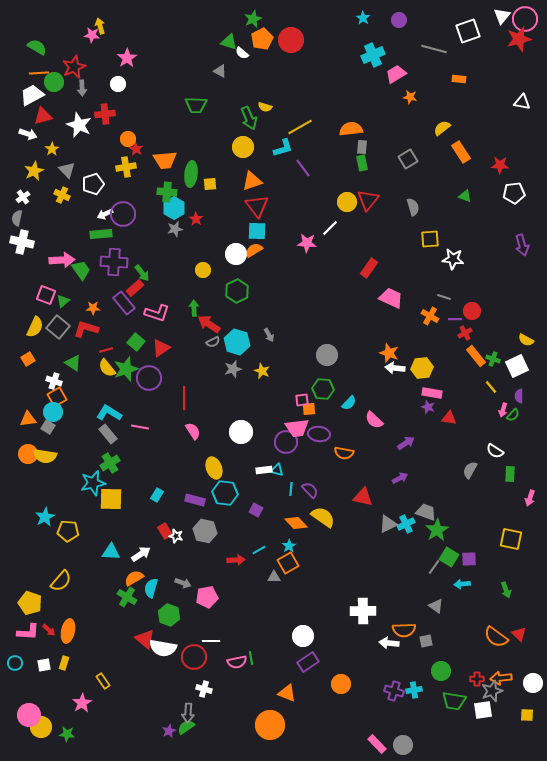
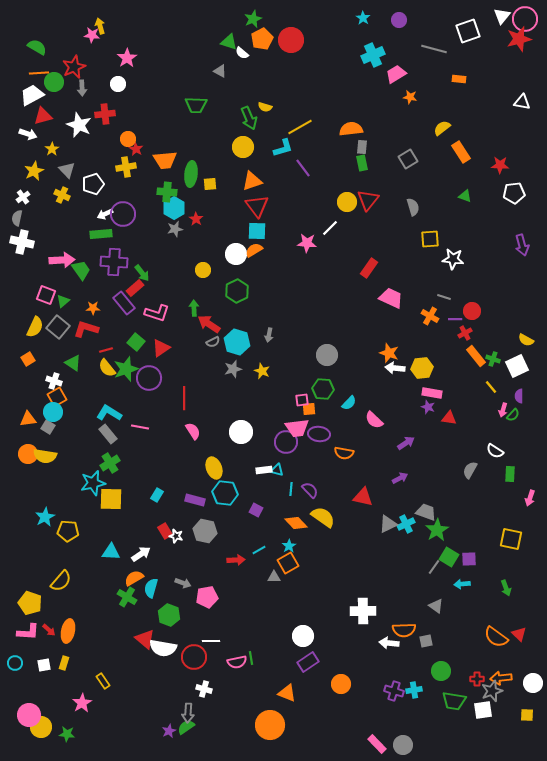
gray arrow at (269, 335): rotated 40 degrees clockwise
green arrow at (506, 590): moved 2 px up
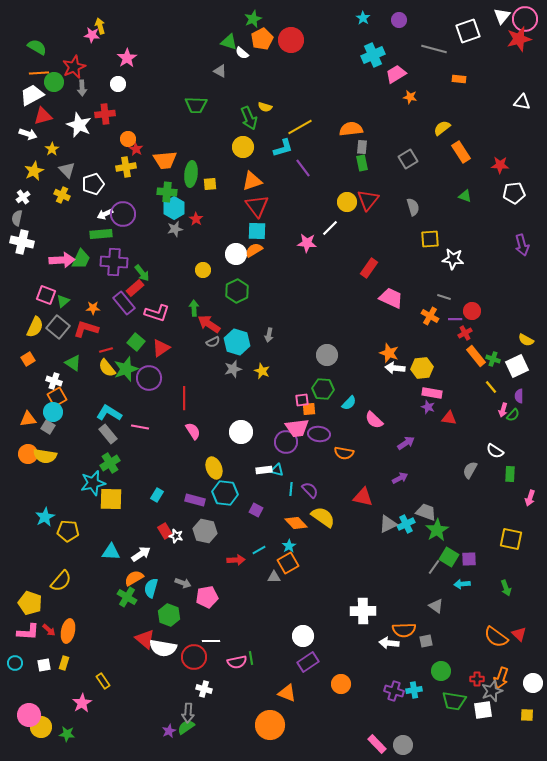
green trapezoid at (81, 270): moved 11 px up; rotated 60 degrees clockwise
orange arrow at (501, 678): rotated 65 degrees counterclockwise
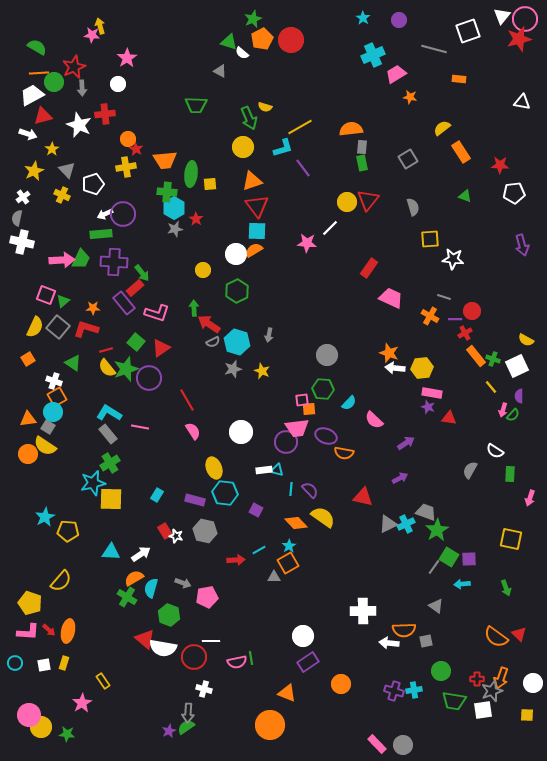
red line at (184, 398): moved 3 px right, 2 px down; rotated 30 degrees counterclockwise
purple ellipse at (319, 434): moved 7 px right, 2 px down; rotated 15 degrees clockwise
yellow semicircle at (45, 456): moved 10 px up; rotated 25 degrees clockwise
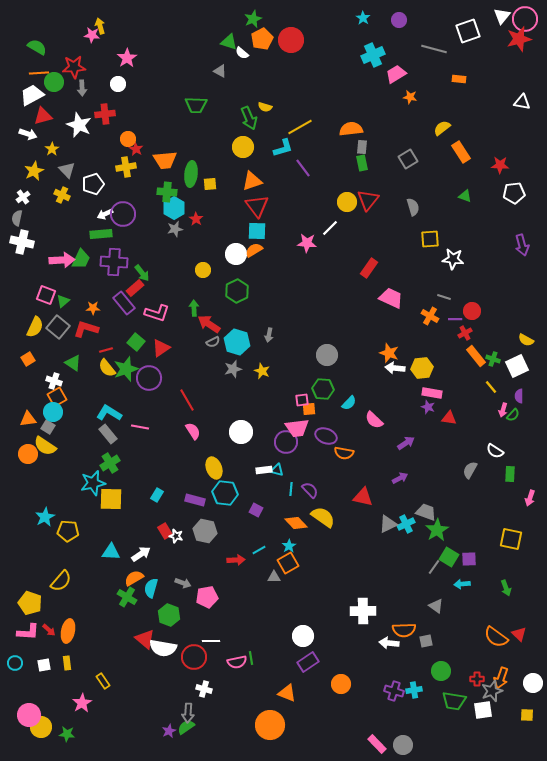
red star at (74, 67): rotated 20 degrees clockwise
yellow rectangle at (64, 663): moved 3 px right; rotated 24 degrees counterclockwise
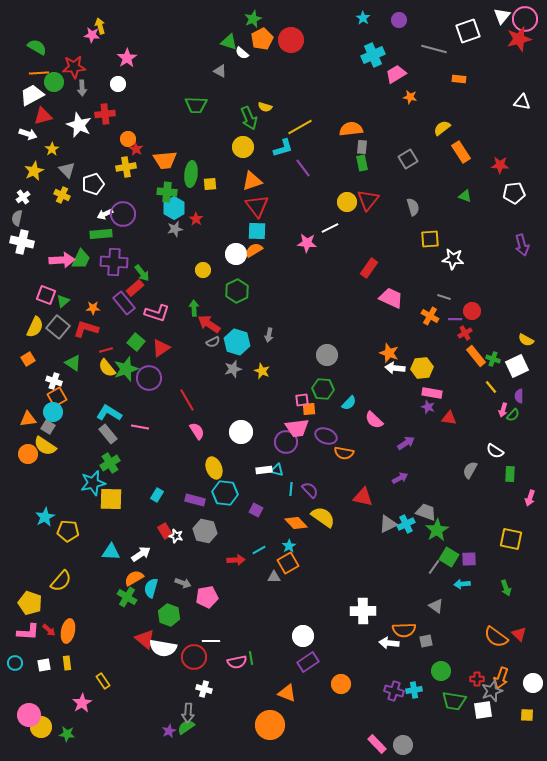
white line at (330, 228): rotated 18 degrees clockwise
pink semicircle at (193, 431): moved 4 px right
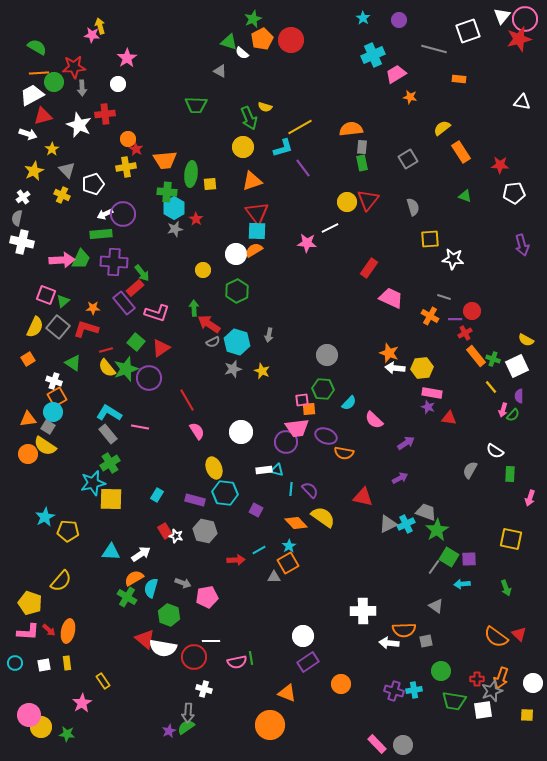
red triangle at (257, 206): moved 7 px down
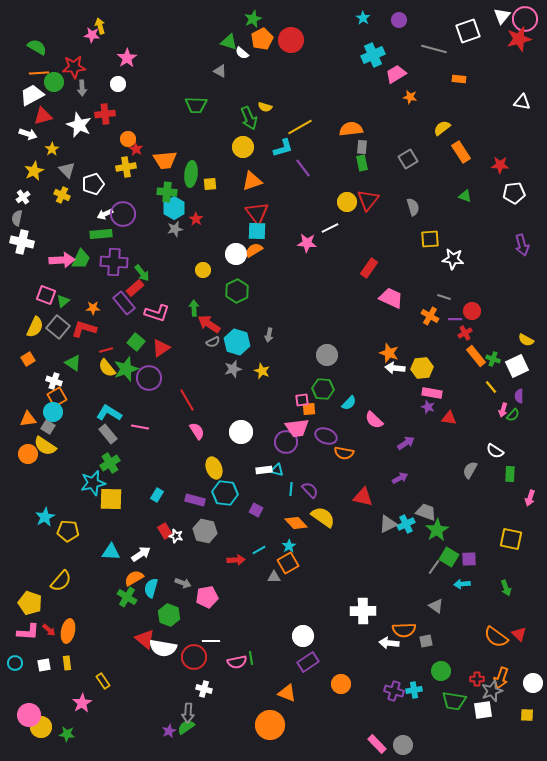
red L-shape at (86, 329): moved 2 px left
